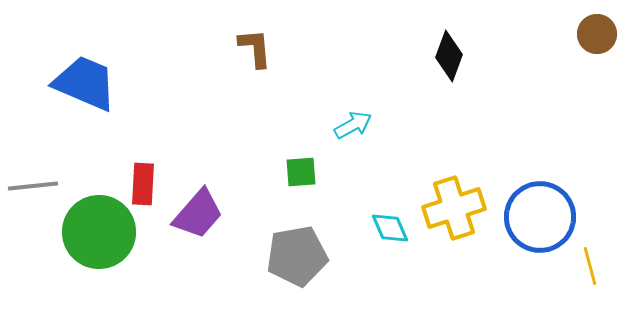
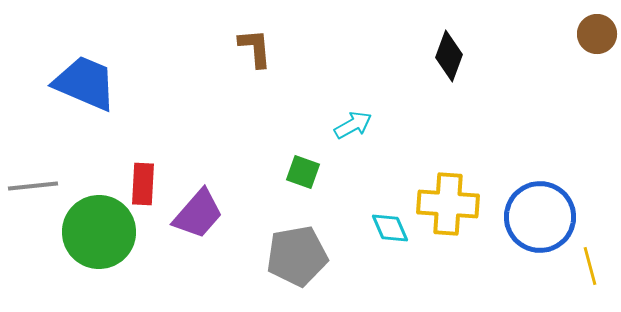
green square: moved 2 px right; rotated 24 degrees clockwise
yellow cross: moved 6 px left, 4 px up; rotated 22 degrees clockwise
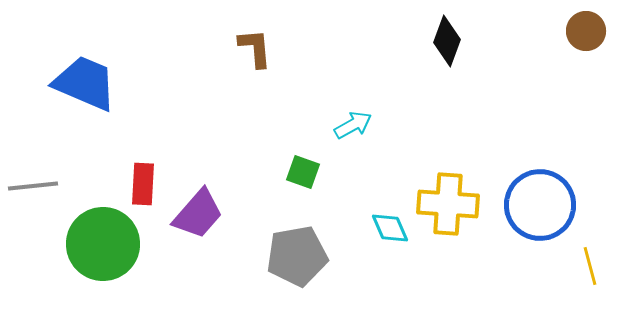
brown circle: moved 11 px left, 3 px up
black diamond: moved 2 px left, 15 px up
blue circle: moved 12 px up
green circle: moved 4 px right, 12 px down
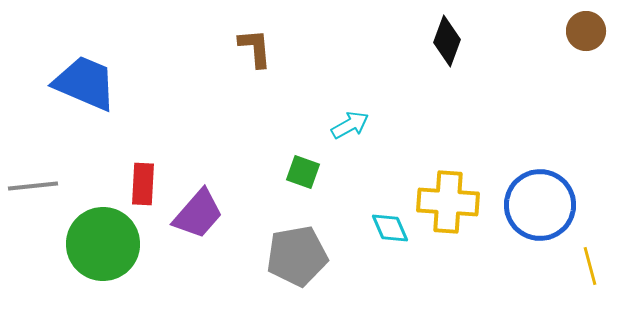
cyan arrow: moved 3 px left
yellow cross: moved 2 px up
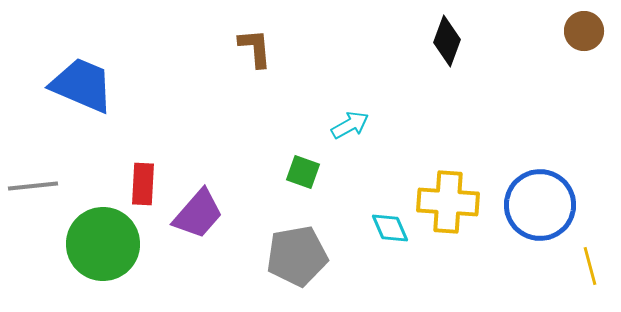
brown circle: moved 2 px left
blue trapezoid: moved 3 px left, 2 px down
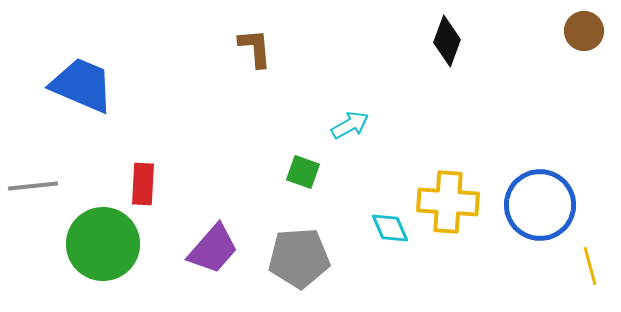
purple trapezoid: moved 15 px right, 35 px down
gray pentagon: moved 2 px right, 2 px down; rotated 6 degrees clockwise
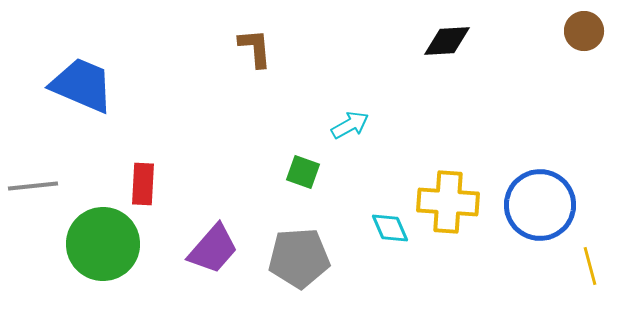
black diamond: rotated 66 degrees clockwise
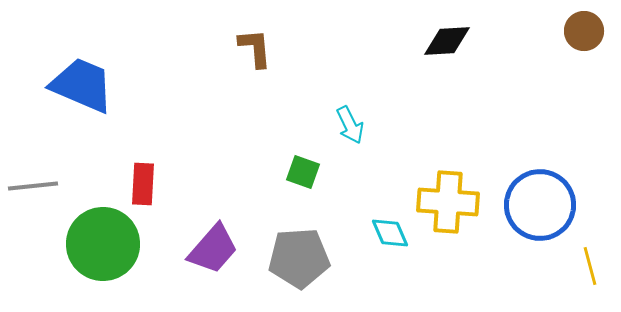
cyan arrow: rotated 93 degrees clockwise
cyan diamond: moved 5 px down
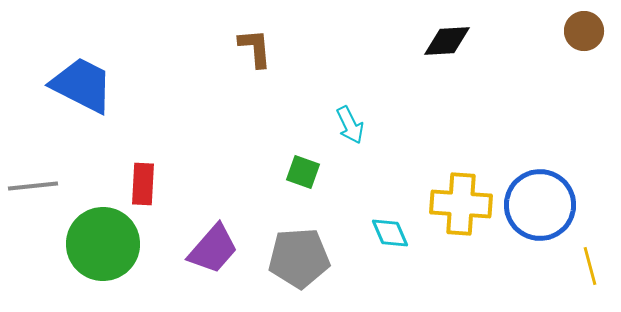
blue trapezoid: rotated 4 degrees clockwise
yellow cross: moved 13 px right, 2 px down
